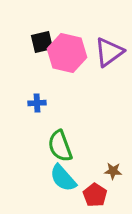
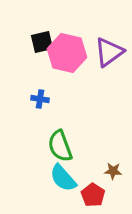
blue cross: moved 3 px right, 4 px up; rotated 12 degrees clockwise
red pentagon: moved 2 px left
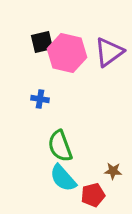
red pentagon: rotated 25 degrees clockwise
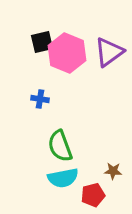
pink hexagon: rotated 9 degrees clockwise
cyan semicircle: rotated 60 degrees counterclockwise
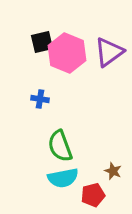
brown star: rotated 18 degrees clockwise
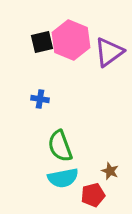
pink hexagon: moved 4 px right, 13 px up
brown star: moved 3 px left
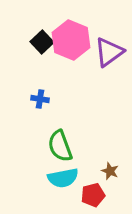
black square: rotated 30 degrees counterclockwise
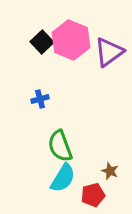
blue cross: rotated 24 degrees counterclockwise
cyan semicircle: rotated 48 degrees counterclockwise
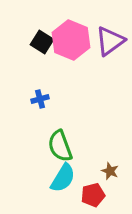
black square: rotated 15 degrees counterclockwise
purple triangle: moved 1 px right, 11 px up
